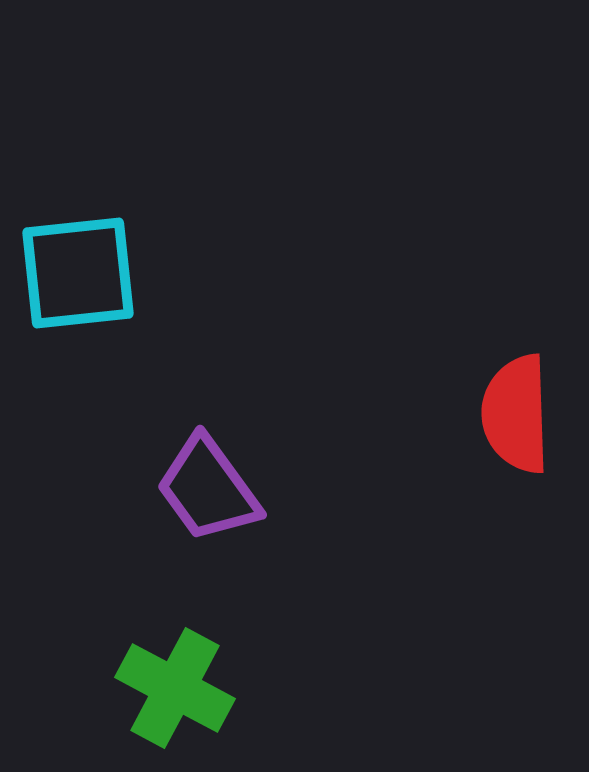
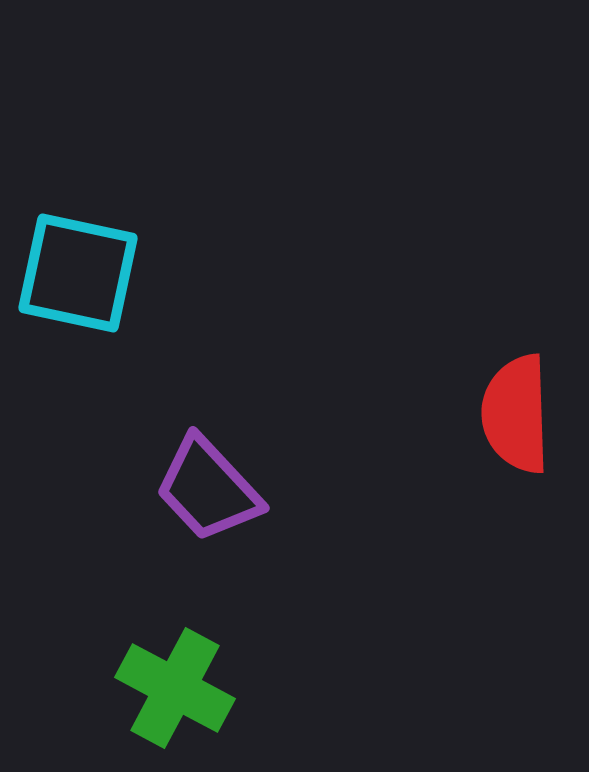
cyan square: rotated 18 degrees clockwise
purple trapezoid: rotated 7 degrees counterclockwise
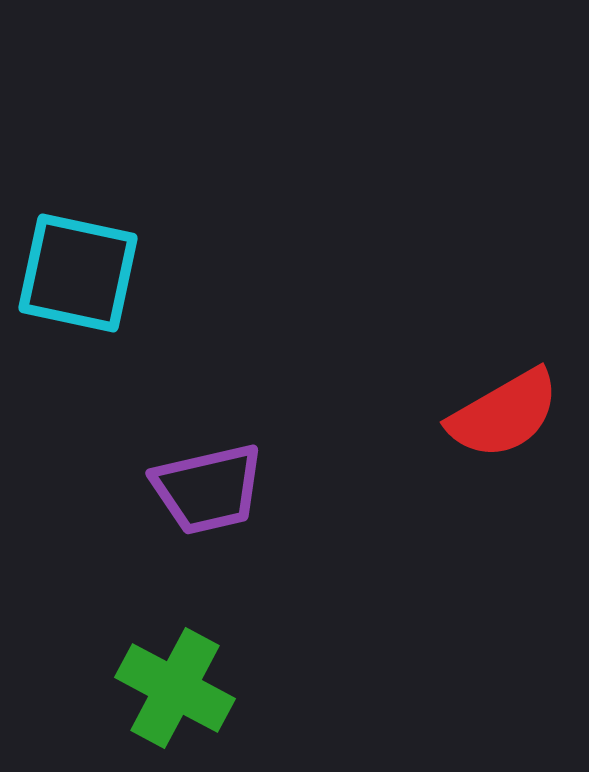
red semicircle: moved 12 px left; rotated 118 degrees counterclockwise
purple trapezoid: rotated 60 degrees counterclockwise
